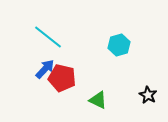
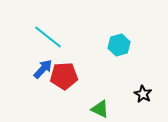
blue arrow: moved 2 px left
red pentagon: moved 2 px right, 2 px up; rotated 16 degrees counterclockwise
black star: moved 5 px left, 1 px up
green triangle: moved 2 px right, 9 px down
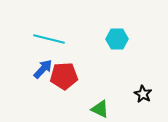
cyan line: moved 1 px right, 2 px down; rotated 24 degrees counterclockwise
cyan hexagon: moved 2 px left, 6 px up; rotated 15 degrees clockwise
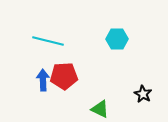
cyan line: moved 1 px left, 2 px down
blue arrow: moved 11 px down; rotated 45 degrees counterclockwise
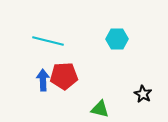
green triangle: rotated 12 degrees counterclockwise
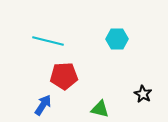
blue arrow: moved 25 px down; rotated 35 degrees clockwise
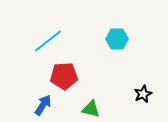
cyan line: rotated 52 degrees counterclockwise
black star: rotated 18 degrees clockwise
green triangle: moved 9 px left
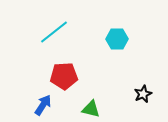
cyan line: moved 6 px right, 9 px up
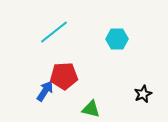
blue arrow: moved 2 px right, 14 px up
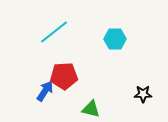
cyan hexagon: moved 2 px left
black star: rotated 24 degrees clockwise
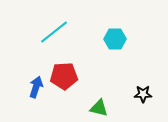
blue arrow: moved 9 px left, 4 px up; rotated 15 degrees counterclockwise
green triangle: moved 8 px right, 1 px up
